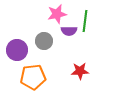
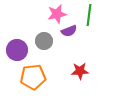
green line: moved 4 px right, 6 px up
purple semicircle: rotated 21 degrees counterclockwise
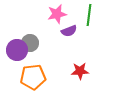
gray circle: moved 14 px left, 2 px down
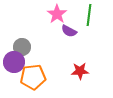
pink star: rotated 24 degrees counterclockwise
purple semicircle: rotated 49 degrees clockwise
gray circle: moved 8 px left, 4 px down
purple circle: moved 3 px left, 12 px down
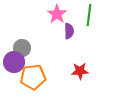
purple semicircle: rotated 119 degrees counterclockwise
gray circle: moved 1 px down
